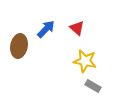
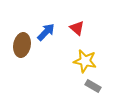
blue arrow: moved 3 px down
brown ellipse: moved 3 px right, 1 px up
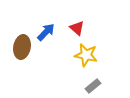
brown ellipse: moved 2 px down
yellow star: moved 1 px right, 6 px up
gray rectangle: rotated 70 degrees counterclockwise
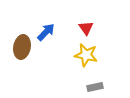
red triangle: moved 9 px right; rotated 14 degrees clockwise
gray rectangle: moved 2 px right, 1 px down; rotated 28 degrees clockwise
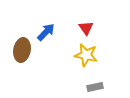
brown ellipse: moved 3 px down
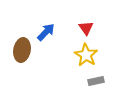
yellow star: rotated 20 degrees clockwise
gray rectangle: moved 1 px right, 6 px up
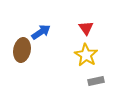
blue arrow: moved 5 px left; rotated 12 degrees clockwise
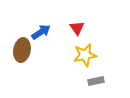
red triangle: moved 9 px left
yellow star: moved 1 px left; rotated 30 degrees clockwise
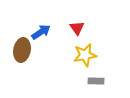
gray rectangle: rotated 14 degrees clockwise
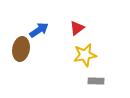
red triangle: rotated 28 degrees clockwise
blue arrow: moved 2 px left, 2 px up
brown ellipse: moved 1 px left, 1 px up
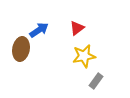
yellow star: moved 1 px left, 1 px down
gray rectangle: rotated 56 degrees counterclockwise
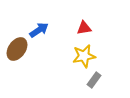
red triangle: moved 7 px right; rotated 28 degrees clockwise
brown ellipse: moved 4 px left; rotated 25 degrees clockwise
gray rectangle: moved 2 px left, 1 px up
